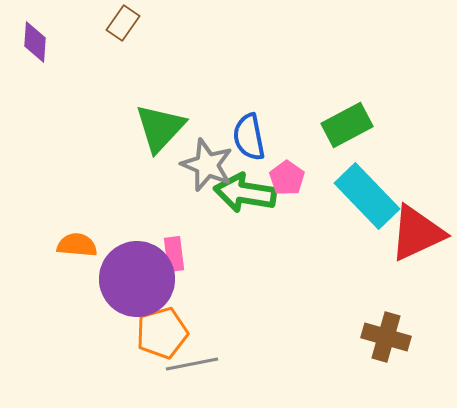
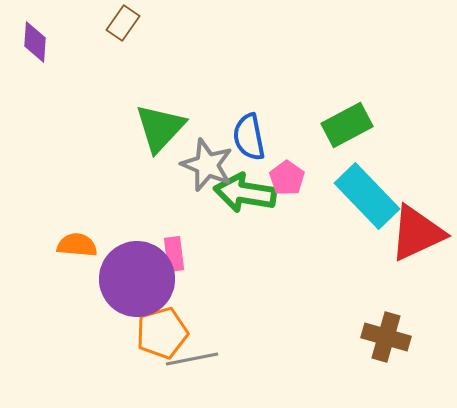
gray line: moved 5 px up
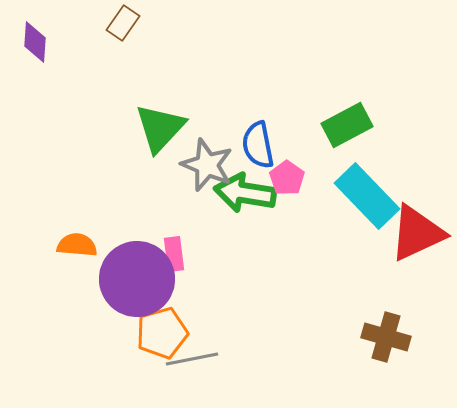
blue semicircle: moved 9 px right, 8 px down
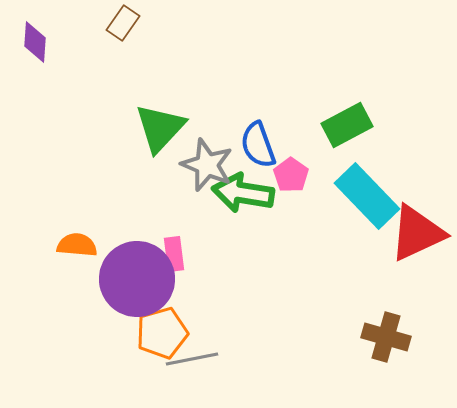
blue semicircle: rotated 9 degrees counterclockwise
pink pentagon: moved 4 px right, 3 px up
green arrow: moved 2 px left
